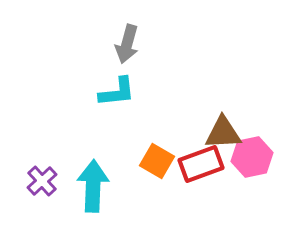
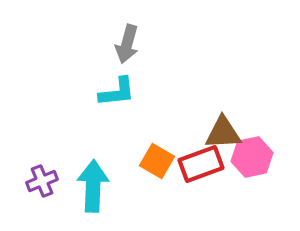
purple cross: rotated 20 degrees clockwise
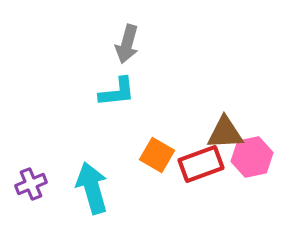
brown triangle: moved 2 px right
orange square: moved 6 px up
purple cross: moved 11 px left, 3 px down
cyan arrow: moved 1 px left, 2 px down; rotated 18 degrees counterclockwise
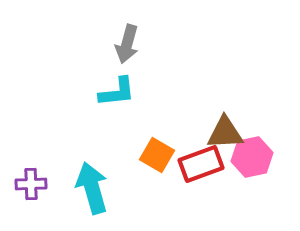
purple cross: rotated 20 degrees clockwise
